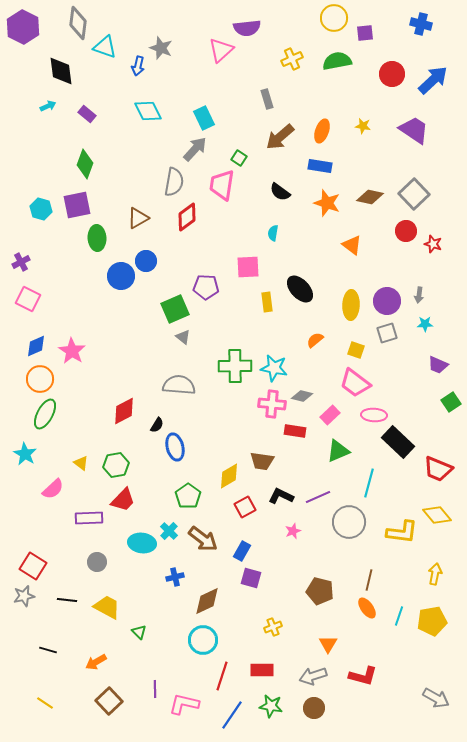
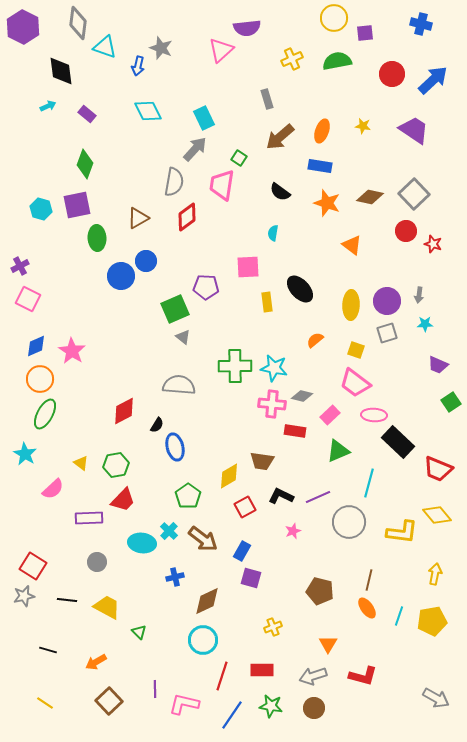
purple cross at (21, 262): moved 1 px left, 4 px down
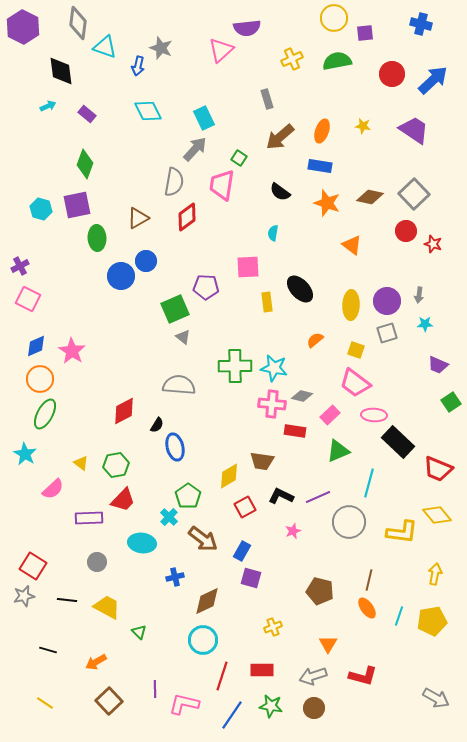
cyan cross at (169, 531): moved 14 px up
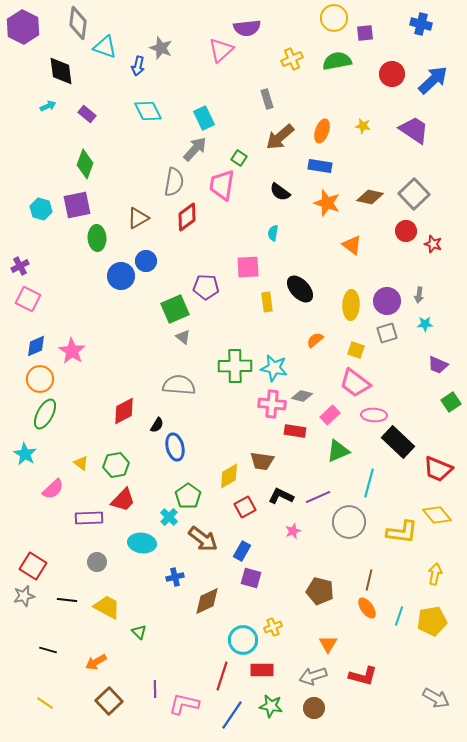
cyan circle at (203, 640): moved 40 px right
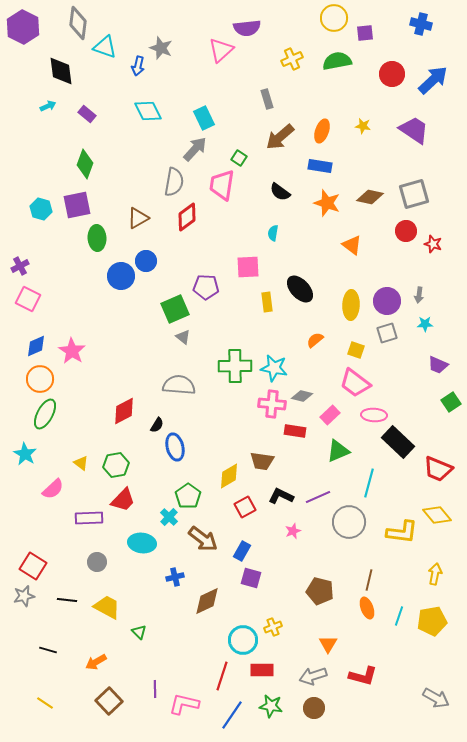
gray square at (414, 194): rotated 28 degrees clockwise
orange ellipse at (367, 608): rotated 15 degrees clockwise
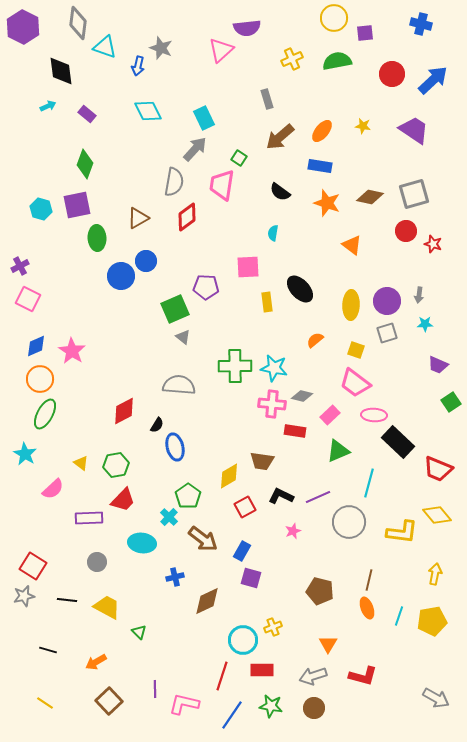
orange ellipse at (322, 131): rotated 20 degrees clockwise
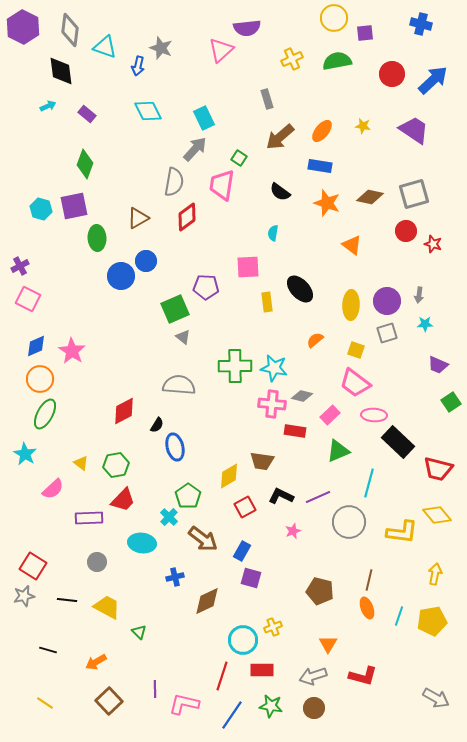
gray diamond at (78, 23): moved 8 px left, 7 px down
purple square at (77, 205): moved 3 px left, 1 px down
red trapezoid at (438, 469): rotated 8 degrees counterclockwise
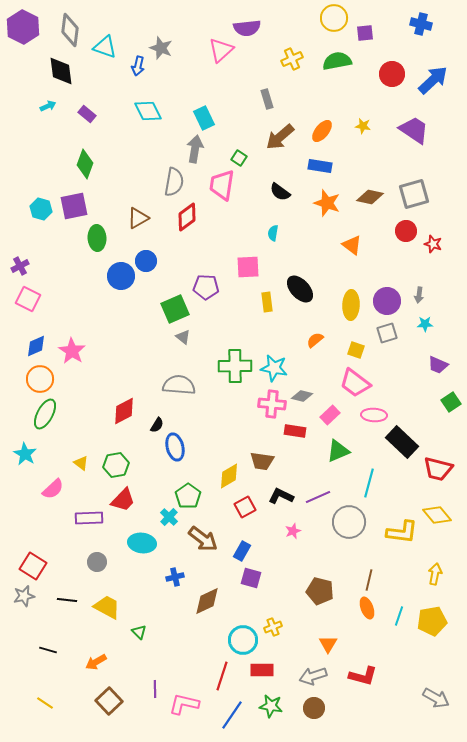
gray arrow at (195, 149): rotated 32 degrees counterclockwise
black rectangle at (398, 442): moved 4 px right
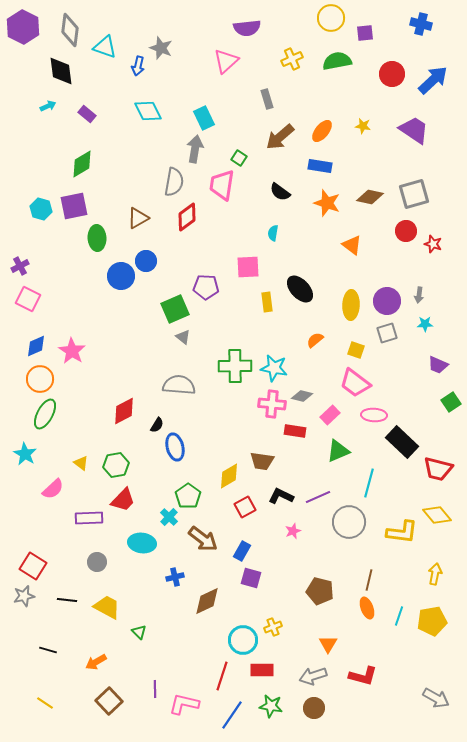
yellow circle at (334, 18): moved 3 px left
pink triangle at (221, 50): moved 5 px right, 11 px down
green diamond at (85, 164): moved 3 px left; rotated 40 degrees clockwise
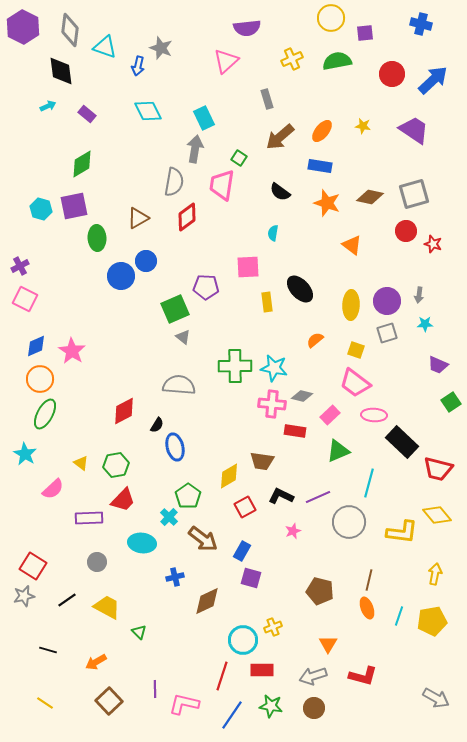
pink square at (28, 299): moved 3 px left
black line at (67, 600): rotated 42 degrees counterclockwise
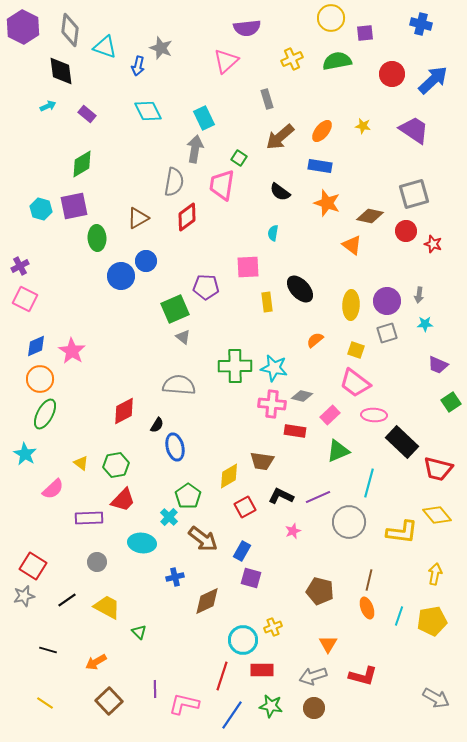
brown diamond at (370, 197): moved 19 px down
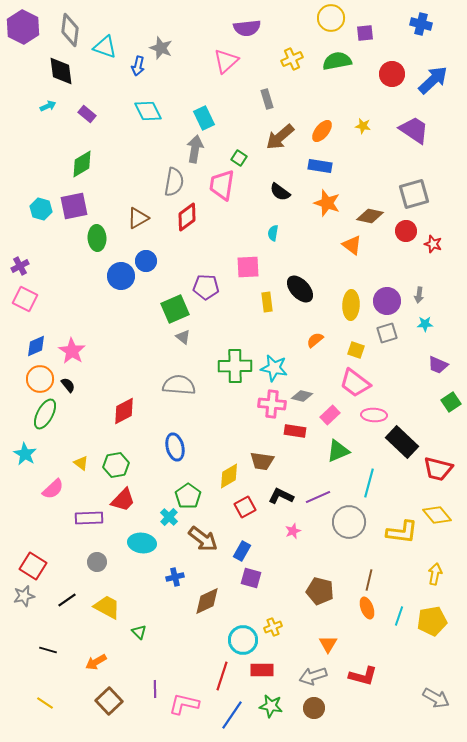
black semicircle at (157, 425): moved 89 px left, 40 px up; rotated 70 degrees counterclockwise
